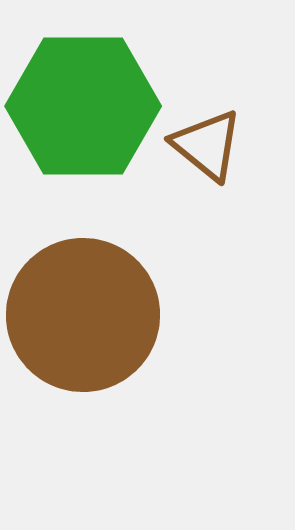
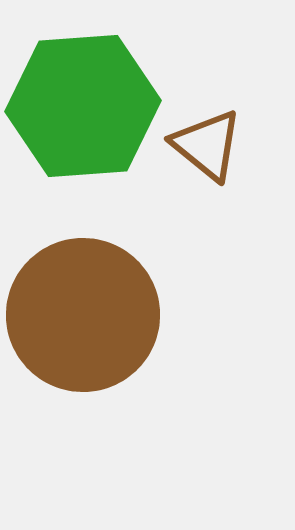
green hexagon: rotated 4 degrees counterclockwise
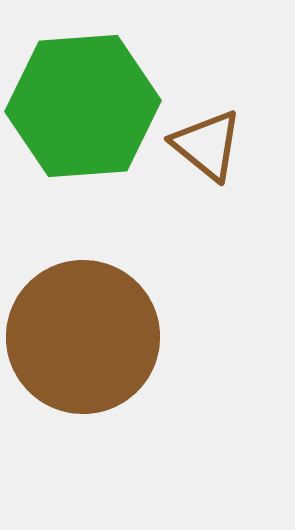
brown circle: moved 22 px down
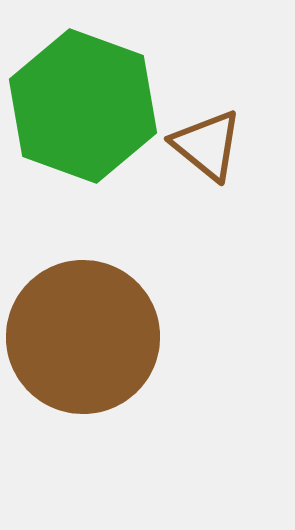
green hexagon: rotated 24 degrees clockwise
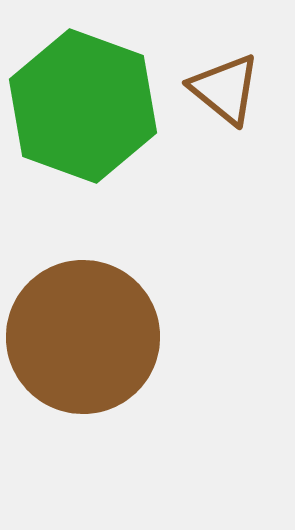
brown triangle: moved 18 px right, 56 px up
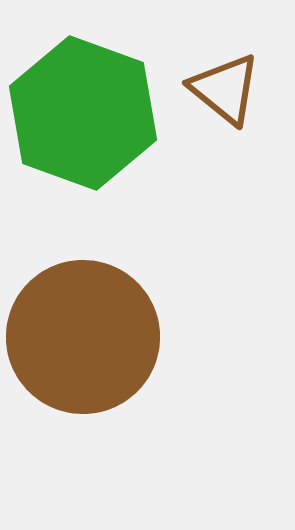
green hexagon: moved 7 px down
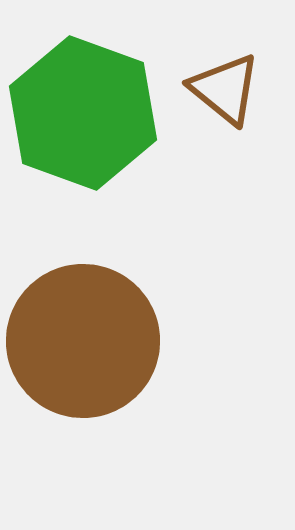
brown circle: moved 4 px down
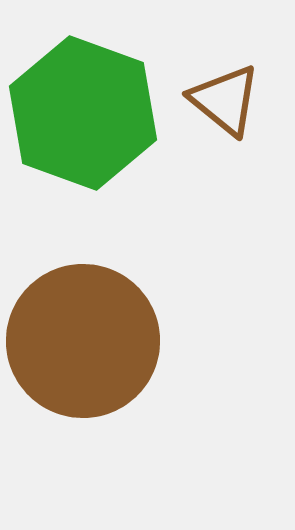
brown triangle: moved 11 px down
